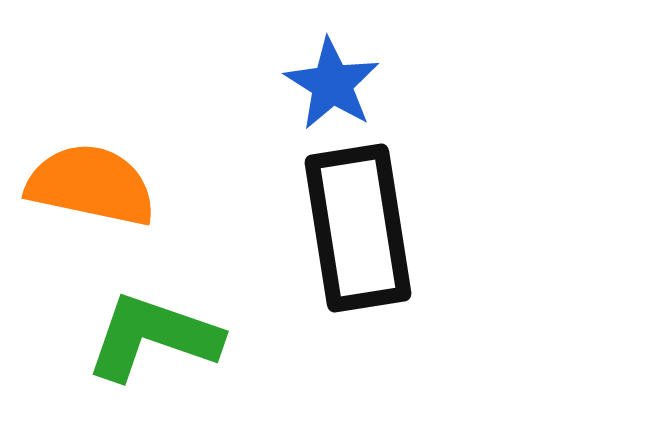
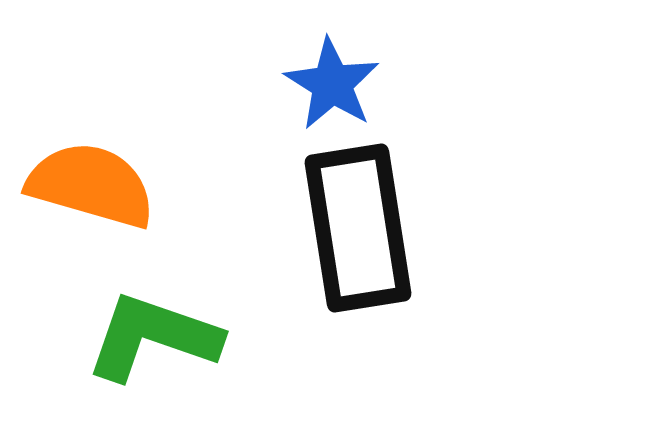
orange semicircle: rotated 4 degrees clockwise
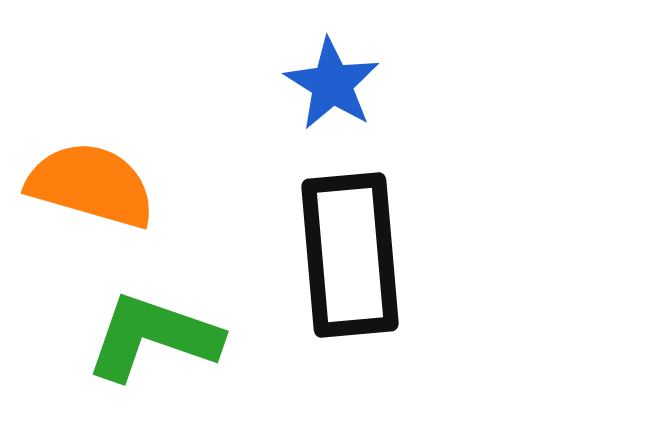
black rectangle: moved 8 px left, 27 px down; rotated 4 degrees clockwise
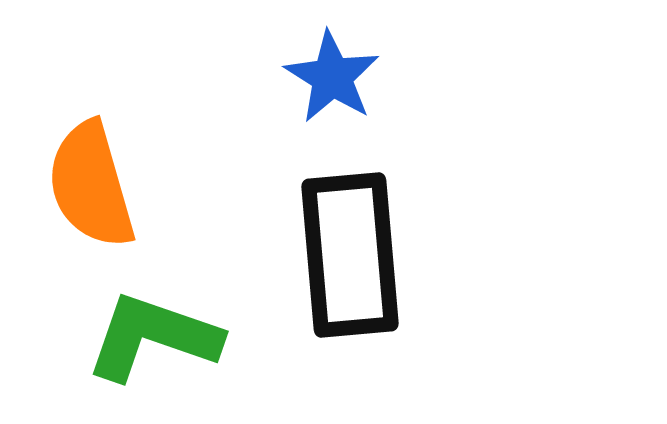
blue star: moved 7 px up
orange semicircle: rotated 122 degrees counterclockwise
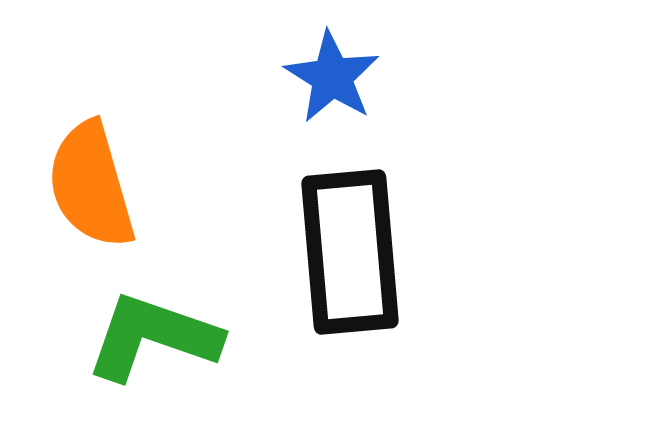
black rectangle: moved 3 px up
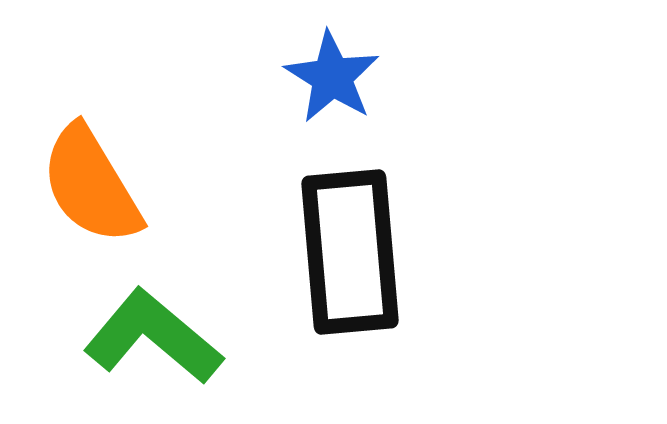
orange semicircle: rotated 15 degrees counterclockwise
green L-shape: rotated 21 degrees clockwise
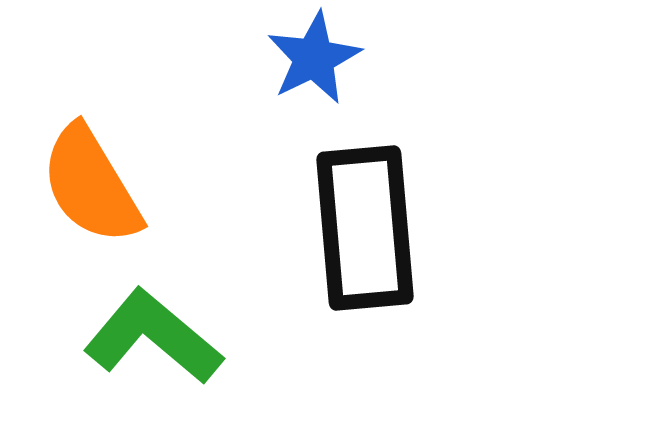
blue star: moved 18 px left, 19 px up; rotated 14 degrees clockwise
black rectangle: moved 15 px right, 24 px up
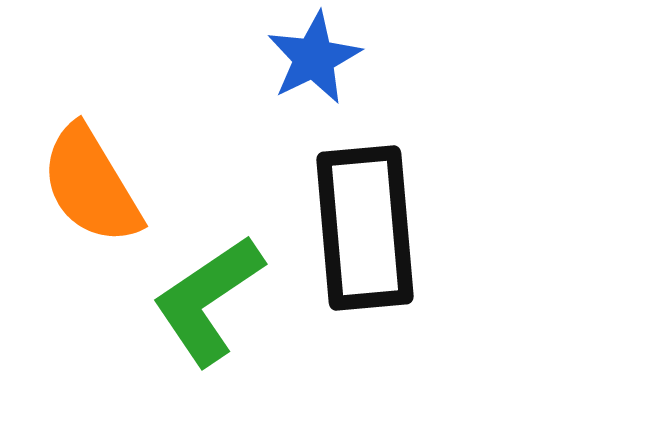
green L-shape: moved 55 px right, 37 px up; rotated 74 degrees counterclockwise
